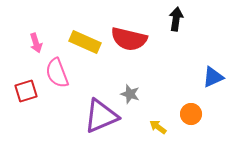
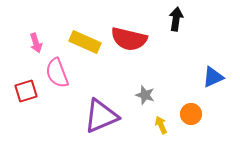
gray star: moved 15 px right, 1 px down
yellow arrow: moved 3 px right, 2 px up; rotated 30 degrees clockwise
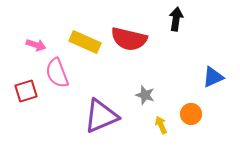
pink arrow: moved 2 px down; rotated 54 degrees counterclockwise
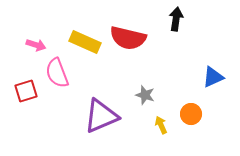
red semicircle: moved 1 px left, 1 px up
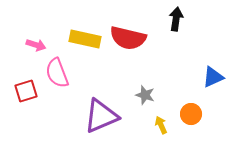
yellow rectangle: moved 3 px up; rotated 12 degrees counterclockwise
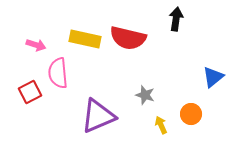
pink semicircle: moved 1 px right; rotated 16 degrees clockwise
blue triangle: rotated 15 degrees counterclockwise
red square: moved 4 px right, 1 px down; rotated 10 degrees counterclockwise
purple triangle: moved 3 px left
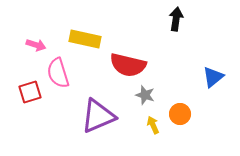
red semicircle: moved 27 px down
pink semicircle: rotated 12 degrees counterclockwise
red square: rotated 10 degrees clockwise
orange circle: moved 11 px left
yellow arrow: moved 8 px left
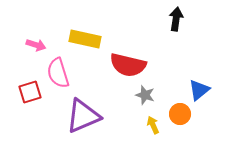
blue triangle: moved 14 px left, 13 px down
purple triangle: moved 15 px left
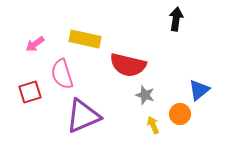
pink arrow: moved 1 px left, 1 px up; rotated 126 degrees clockwise
pink semicircle: moved 4 px right, 1 px down
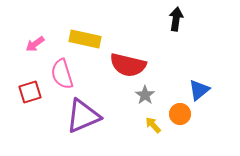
gray star: rotated 18 degrees clockwise
yellow arrow: rotated 18 degrees counterclockwise
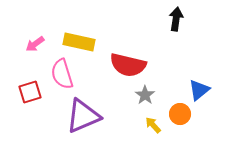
yellow rectangle: moved 6 px left, 3 px down
